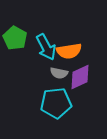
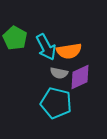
cyan pentagon: rotated 20 degrees clockwise
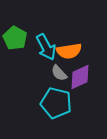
gray semicircle: rotated 36 degrees clockwise
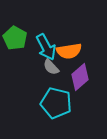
gray semicircle: moved 8 px left, 6 px up
purple diamond: rotated 16 degrees counterclockwise
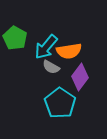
cyan arrow: rotated 68 degrees clockwise
gray semicircle: rotated 18 degrees counterclockwise
purple diamond: rotated 12 degrees counterclockwise
cyan pentagon: moved 4 px right; rotated 20 degrees clockwise
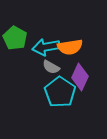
cyan arrow: rotated 40 degrees clockwise
orange semicircle: moved 1 px right, 4 px up
purple diamond: rotated 12 degrees counterclockwise
cyan pentagon: moved 11 px up
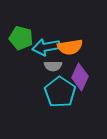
green pentagon: moved 6 px right; rotated 15 degrees counterclockwise
gray semicircle: moved 2 px right, 1 px up; rotated 30 degrees counterclockwise
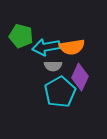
green pentagon: moved 2 px up
orange semicircle: moved 2 px right
cyan pentagon: rotated 8 degrees clockwise
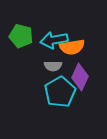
cyan arrow: moved 8 px right, 7 px up
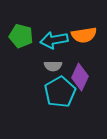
orange semicircle: moved 12 px right, 12 px up
